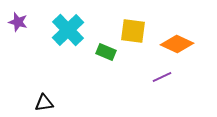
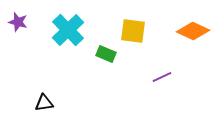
orange diamond: moved 16 px right, 13 px up
green rectangle: moved 2 px down
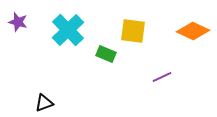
black triangle: rotated 12 degrees counterclockwise
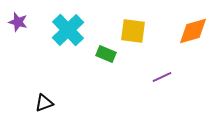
orange diamond: rotated 40 degrees counterclockwise
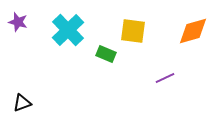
purple line: moved 3 px right, 1 px down
black triangle: moved 22 px left
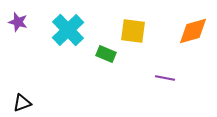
purple line: rotated 36 degrees clockwise
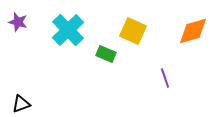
yellow square: rotated 16 degrees clockwise
purple line: rotated 60 degrees clockwise
black triangle: moved 1 px left, 1 px down
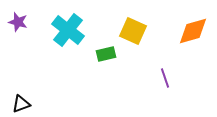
cyan cross: rotated 8 degrees counterclockwise
green rectangle: rotated 36 degrees counterclockwise
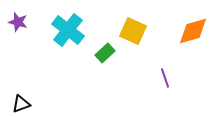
green rectangle: moved 1 px left, 1 px up; rotated 30 degrees counterclockwise
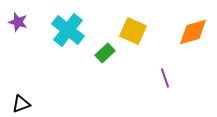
orange diamond: moved 1 px down
